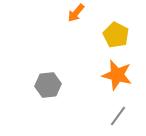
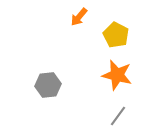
orange arrow: moved 3 px right, 4 px down
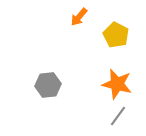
orange star: moved 9 px down
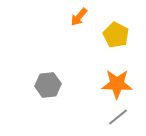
orange star: rotated 12 degrees counterclockwise
gray line: moved 1 px down; rotated 15 degrees clockwise
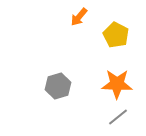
gray hexagon: moved 10 px right, 1 px down; rotated 10 degrees counterclockwise
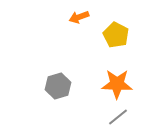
orange arrow: rotated 30 degrees clockwise
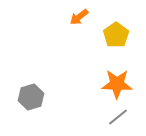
orange arrow: rotated 18 degrees counterclockwise
yellow pentagon: rotated 10 degrees clockwise
gray hexagon: moved 27 px left, 11 px down
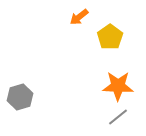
yellow pentagon: moved 6 px left, 2 px down
orange star: moved 1 px right, 2 px down
gray hexagon: moved 11 px left
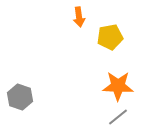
orange arrow: rotated 60 degrees counterclockwise
yellow pentagon: rotated 25 degrees clockwise
gray hexagon: rotated 25 degrees counterclockwise
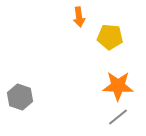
yellow pentagon: rotated 15 degrees clockwise
